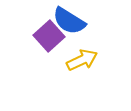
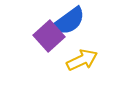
blue semicircle: rotated 68 degrees counterclockwise
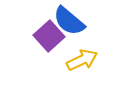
blue semicircle: rotated 76 degrees clockwise
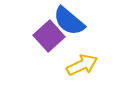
yellow arrow: moved 5 px down
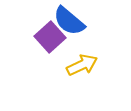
purple square: moved 1 px right, 1 px down
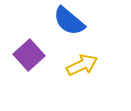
purple square: moved 21 px left, 18 px down
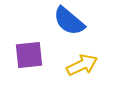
purple square: rotated 36 degrees clockwise
